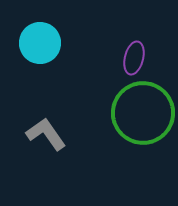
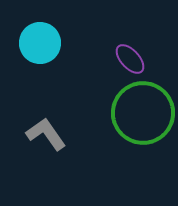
purple ellipse: moved 4 px left, 1 px down; rotated 56 degrees counterclockwise
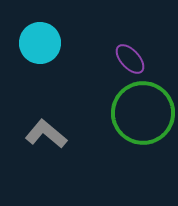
gray L-shape: rotated 15 degrees counterclockwise
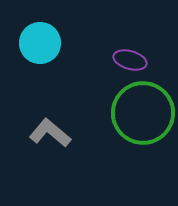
purple ellipse: moved 1 px down; rotated 32 degrees counterclockwise
gray L-shape: moved 4 px right, 1 px up
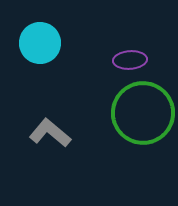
purple ellipse: rotated 20 degrees counterclockwise
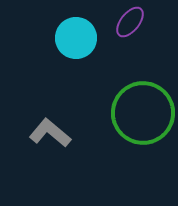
cyan circle: moved 36 px right, 5 px up
purple ellipse: moved 38 px up; rotated 48 degrees counterclockwise
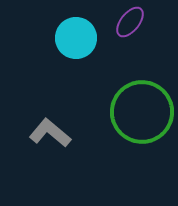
green circle: moved 1 px left, 1 px up
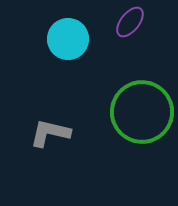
cyan circle: moved 8 px left, 1 px down
gray L-shape: rotated 27 degrees counterclockwise
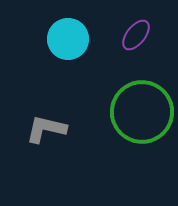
purple ellipse: moved 6 px right, 13 px down
gray L-shape: moved 4 px left, 4 px up
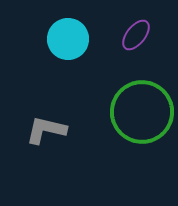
gray L-shape: moved 1 px down
